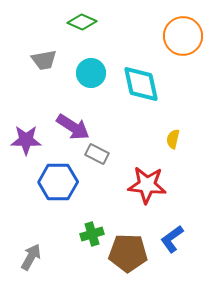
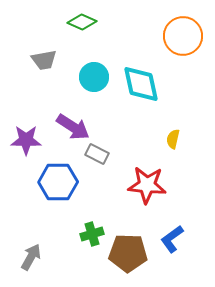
cyan circle: moved 3 px right, 4 px down
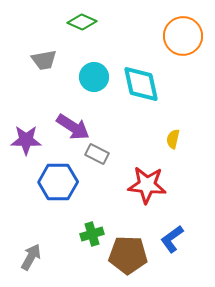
brown pentagon: moved 2 px down
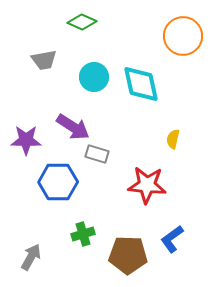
gray rectangle: rotated 10 degrees counterclockwise
green cross: moved 9 px left
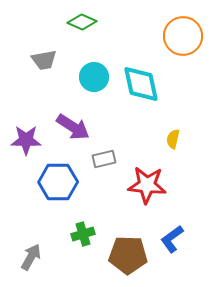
gray rectangle: moved 7 px right, 5 px down; rotated 30 degrees counterclockwise
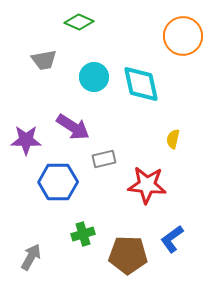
green diamond: moved 3 px left
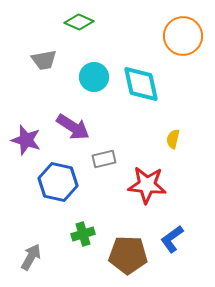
purple star: rotated 16 degrees clockwise
blue hexagon: rotated 12 degrees clockwise
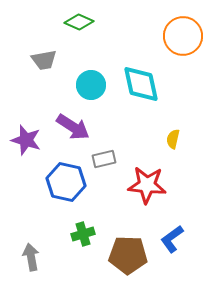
cyan circle: moved 3 px left, 8 px down
blue hexagon: moved 8 px right
gray arrow: rotated 40 degrees counterclockwise
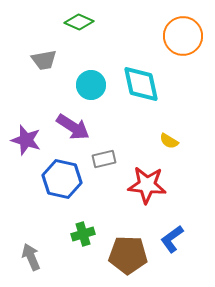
yellow semicircle: moved 4 px left, 2 px down; rotated 72 degrees counterclockwise
blue hexagon: moved 4 px left, 3 px up
gray arrow: rotated 12 degrees counterclockwise
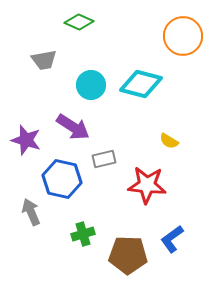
cyan diamond: rotated 63 degrees counterclockwise
gray arrow: moved 45 px up
